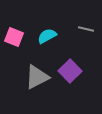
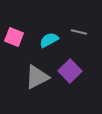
gray line: moved 7 px left, 3 px down
cyan semicircle: moved 2 px right, 4 px down
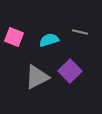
gray line: moved 1 px right
cyan semicircle: rotated 12 degrees clockwise
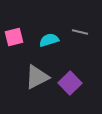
pink square: rotated 36 degrees counterclockwise
purple square: moved 12 px down
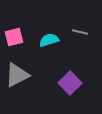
gray triangle: moved 20 px left, 2 px up
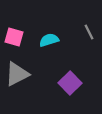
gray line: moved 9 px right; rotated 49 degrees clockwise
pink square: rotated 30 degrees clockwise
gray triangle: moved 1 px up
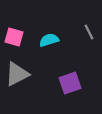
purple square: rotated 25 degrees clockwise
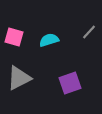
gray line: rotated 70 degrees clockwise
gray triangle: moved 2 px right, 4 px down
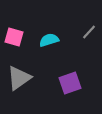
gray triangle: rotated 8 degrees counterclockwise
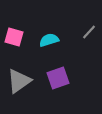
gray triangle: moved 3 px down
purple square: moved 12 px left, 5 px up
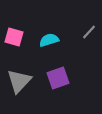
gray triangle: rotated 12 degrees counterclockwise
